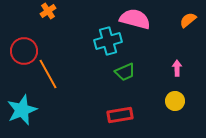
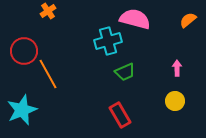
red rectangle: rotated 70 degrees clockwise
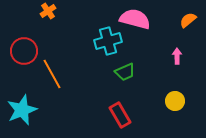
pink arrow: moved 12 px up
orange line: moved 4 px right
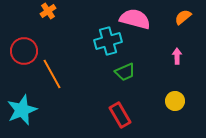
orange semicircle: moved 5 px left, 3 px up
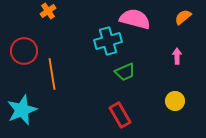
orange line: rotated 20 degrees clockwise
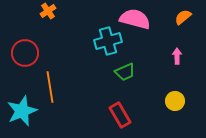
red circle: moved 1 px right, 2 px down
orange line: moved 2 px left, 13 px down
cyan star: moved 1 px down
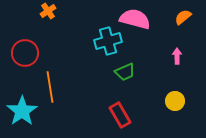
cyan star: rotated 12 degrees counterclockwise
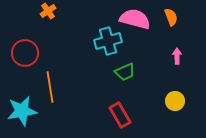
orange semicircle: moved 12 px left; rotated 108 degrees clockwise
cyan star: rotated 24 degrees clockwise
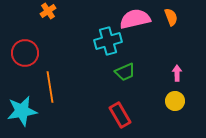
pink semicircle: rotated 28 degrees counterclockwise
pink arrow: moved 17 px down
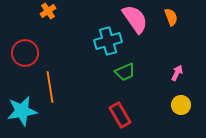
pink semicircle: rotated 68 degrees clockwise
pink arrow: rotated 28 degrees clockwise
yellow circle: moved 6 px right, 4 px down
